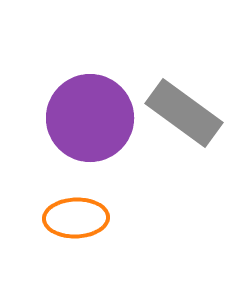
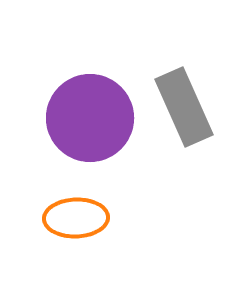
gray rectangle: moved 6 px up; rotated 30 degrees clockwise
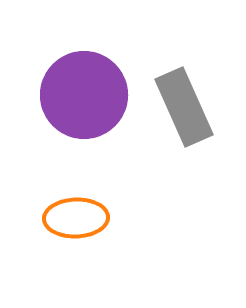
purple circle: moved 6 px left, 23 px up
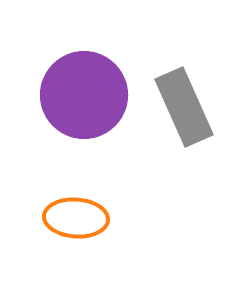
orange ellipse: rotated 6 degrees clockwise
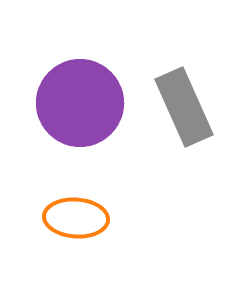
purple circle: moved 4 px left, 8 px down
